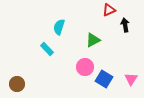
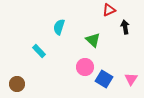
black arrow: moved 2 px down
green triangle: rotated 49 degrees counterclockwise
cyan rectangle: moved 8 px left, 2 px down
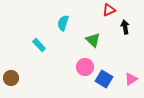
cyan semicircle: moved 4 px right, 4 px up
cyan rectangle: moved 6 px up
pink triangle: rotated 24 degrees clockwise
brown circle: moved 6 px left, 6 px up
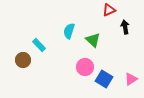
cyan semicircle: moved 6 px right, 8 px down
brown circle: moved 12 px right, 18 px up
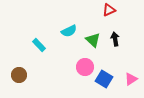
black arrow: moved 10 px left, 12 px down
cyan semicircle: rotated 133 degrees counterclockwise
brown circle: moved 4 px left, 15 px down
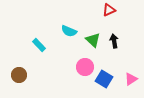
cyan semicircle: rotated 49 degrees clockwise
black arrow: moved 1 px left, 2 px down
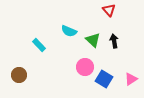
red triangle: rotated 48 degrees counterclockwise
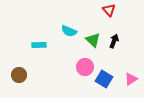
black arrow: rotated 32 degrees clockwise
cyan rectangle: rotated 48 degrees counterclockwise
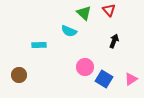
green triangle: moved 9 px left, 27 px up
